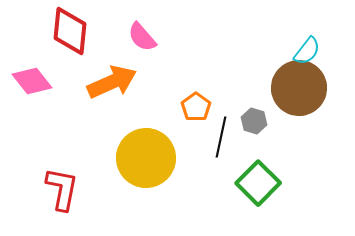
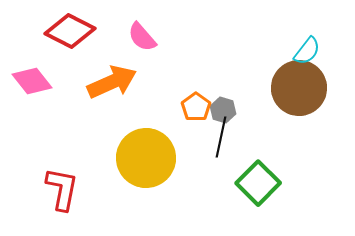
red diamond: rotated 69 degrees counterclockwise
gray hexagon: moved 31 px left, 11 px up
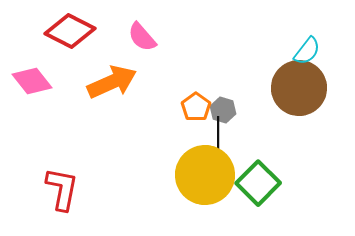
black line: moved 3 px left; rotated 12 degrees counterclockwise
yellow circle: moved 59 px right, 17 px down
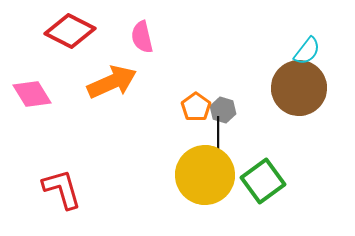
pink semicircle: rotated 28 degrees clockwise
pink diamond: moved 13 px down; rotated 6 degrees clockwise
green square: moved 5 px right, 2 px up; rotated 9 degrees clockwise
red L-shape: rotated 27 degrees counterclockwise
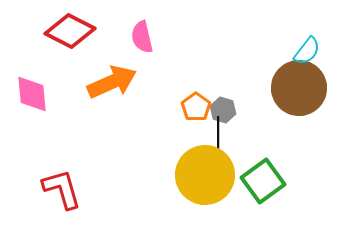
pink diamond: rotated 27 degrees clockwise
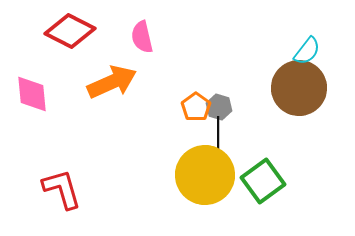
gray hexagon: moved 4 px left, 3 px up
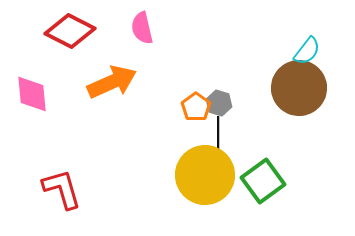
pink semicircle: moved 9 px up
gray hexagon: moved 4 px up
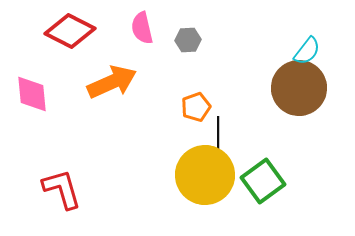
gray hexagon: moved 31 px left, 63 px up; rotated 20 degrees counterclockwise
orange pentagon: rotated 16 degrees clockwise
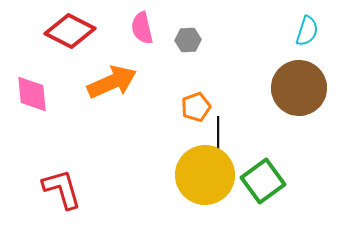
cyan semicircle: moved 20 px up; rotated 20 degrees counterclockwise
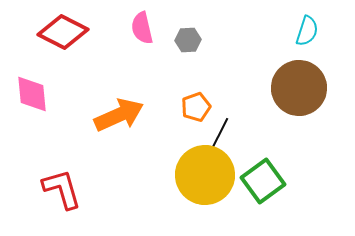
red diamond: moved 7 px left, 1 px down
orange arrow: moved 7 px right, 33 px down
black line: rotated 27 degrees clockwise
